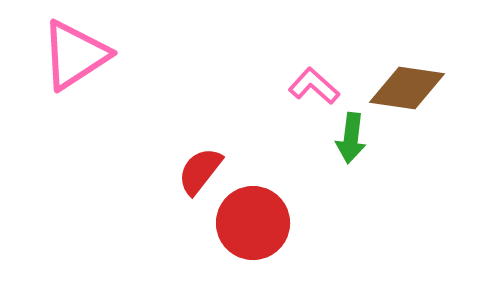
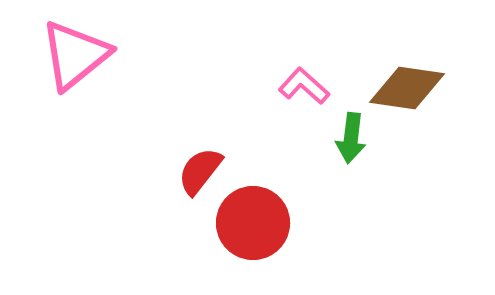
pink triangle: rotated 6 degrees counterclockwise
pink L-shape: moved 10 px left
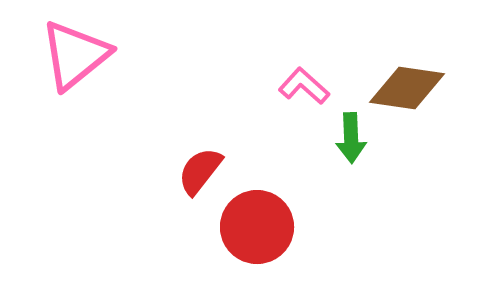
green arrow: rotated 9 degrees counterclockwise
red circle: moved 4 px right, 4 px down
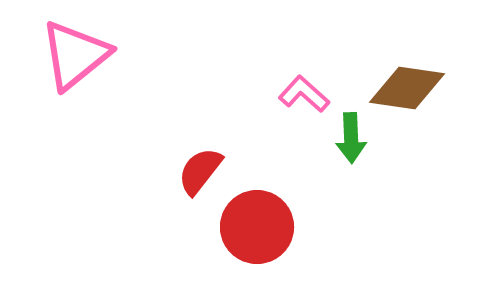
pink L-shape: moved 8 px down
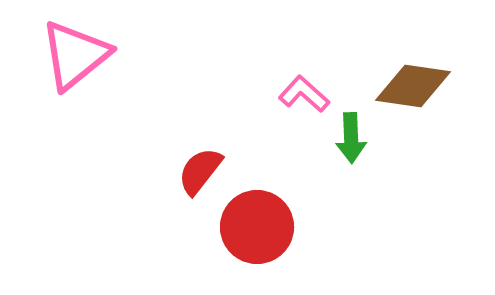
brown diamond: moved 6 px right, 2 px up
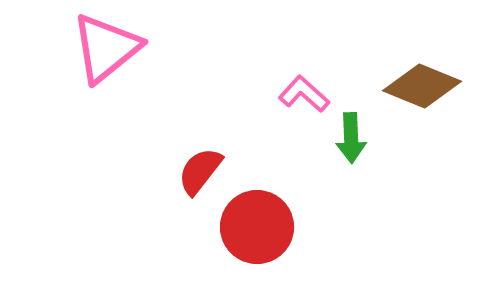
pink triangle: moved 31 px right, 7 px up
brown diamond: moved 9 px right; rotated 14 degrees clockwise
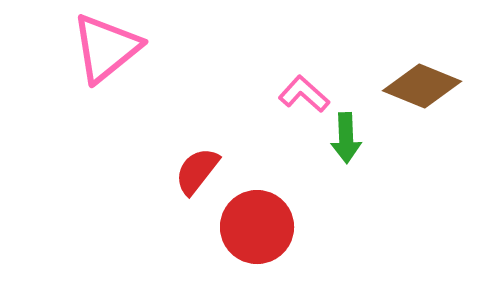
green arrow: moved 5 px left
red semicircle: moved 3 px left
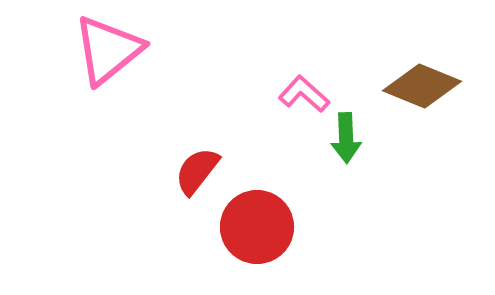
pink triangle: moved 2 px right, 2 px down
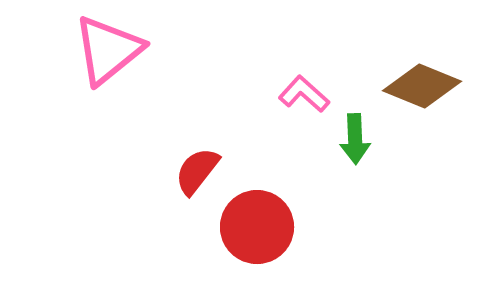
green arrow: moved 9 px right, 1 px down
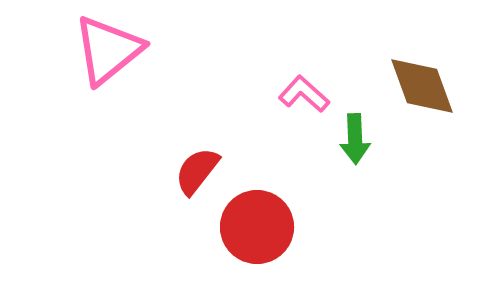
brown diamond: rotated 48 degrees clockwise
